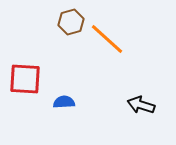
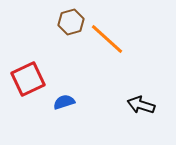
red square: moved 3 px right; rotated 28 degrees counterclockwise
blue semicircle: rotated 15 degrees counterclockwise
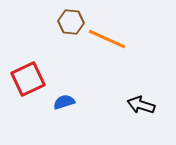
brown hexagon: rotated 20 degrees clockwise
orange line: rotated 18 degrees counterclockwise
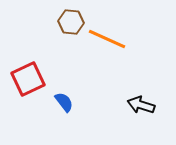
blue semicircle: rotated 70 degrees clockwise
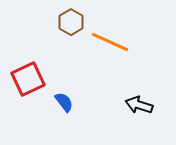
brown hexagon: rotated 25 degrees clockwise
orange line: moved 3 px right, 3 px down
black arrow: moved 2 px left
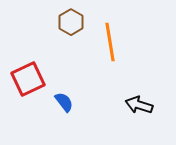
orange line: rotated 57 degrees clockwise
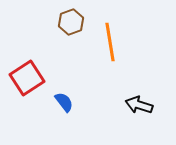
brown hexagon: rotated 10 degrees clockwise
red square: moved 1 px left, 1 px up; rotated 8 degrees counterclockwise
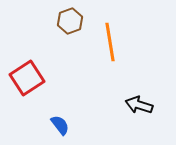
brown hexagon: moved 1 px left, 1 px up
blue semicircle: moved 4 px left, 23 px down
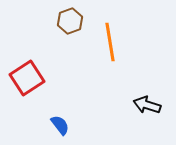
black arrow: moved 8 px right
